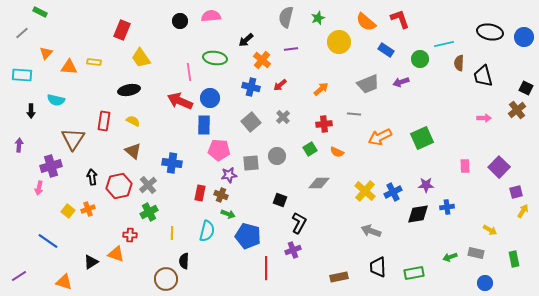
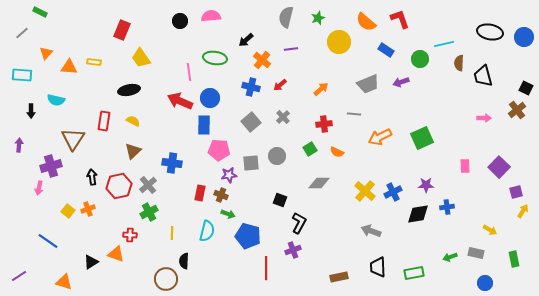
brown triangle at (133, 151): rotated 36 degrees clockwise
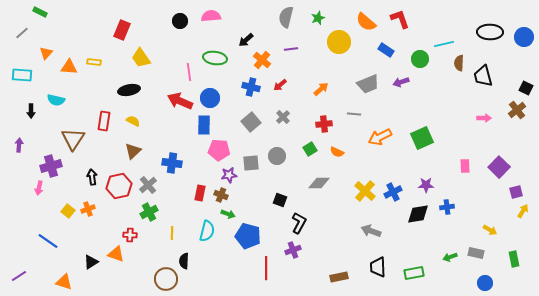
black ellipse at (490, 32): rotated 10 degrees counterclockwise
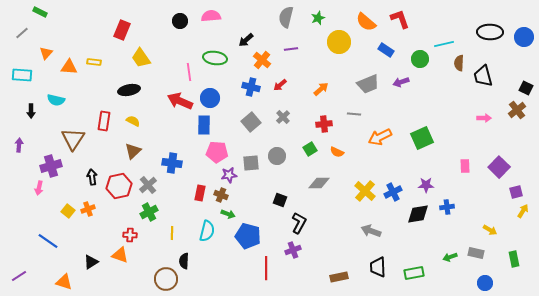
pink pentagon at (219, 150): moved 2 px left, 2 px down
orange triangle at (116, 254): moved 4 px right, 1 px down
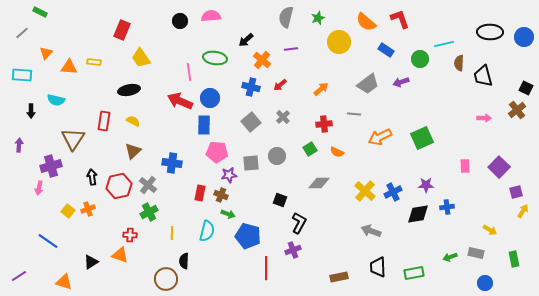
gray trapezoid at (368, 84): rotated 15 degrees counterclockwise
gray cross at (148, 185): rotated 12 degrees counterclockwise
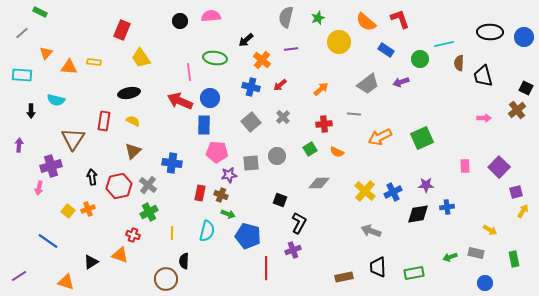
black ellipse at (129, 90): moved 3 px down
red cross at (130, 235): moved 3 px right; rotated 16 degrees clockwise
brown rectangle at (339, 277): moved 5 px right
orange triangle at (64, 282): moved 2 px right
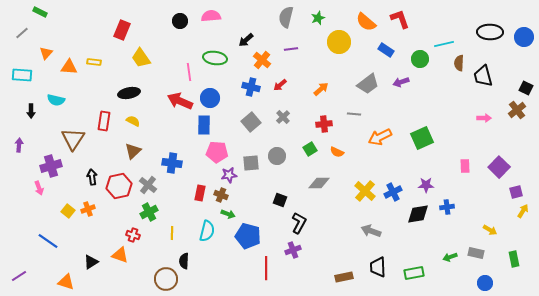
pink arrow at (39, 188): rotated 32 degrees counterclockwise
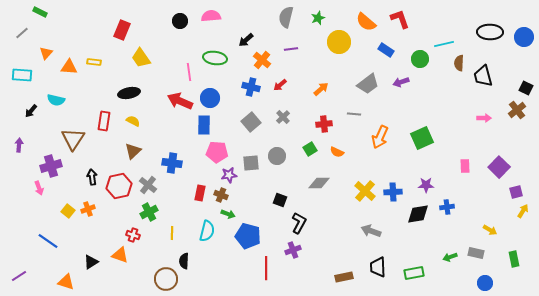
black arrow at (31, 111): rotated 40 degrees clockwise
orange arrow at (380, 137): rotated 40 degrees counterclockwise
blue cross at (393, 192): rotated 24 degrees clockwise
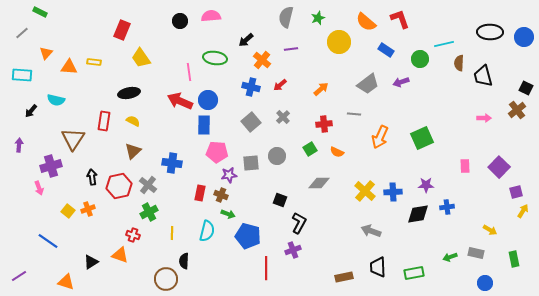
blue circle at (210, 98): moved 2 px left, 2 px down
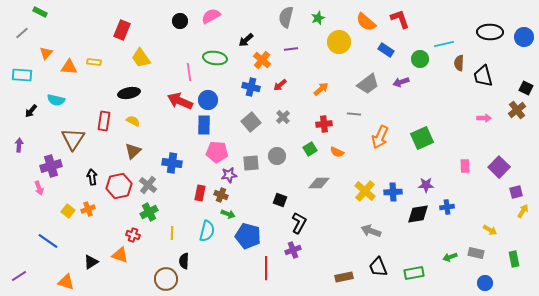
pink semicircle at (211, 16): rotated 24 degrees counterclockwise
black trapezoid at (378, 267): rotated 20 degrees counterclockwise
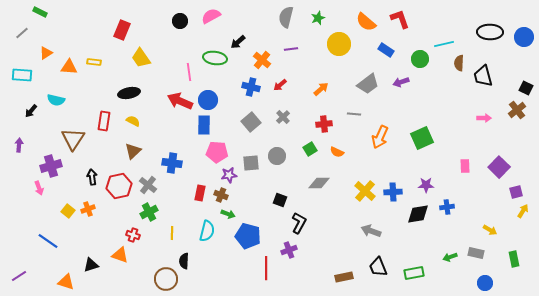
black arrow at (246, 40): moved 8 px left, 2 px down
yellow circle at (339, 42): moved 2 px down
orange triangle at (46, 53): rotated 16 degrees clockwise
purple cross at (293, 250): moved 4 px left
black triangle at (91, 262): moved 3 px down; rotated 14 degrees clockwise
